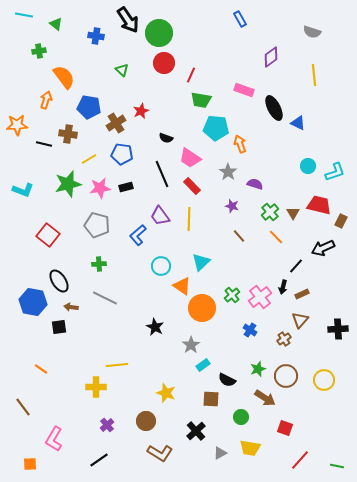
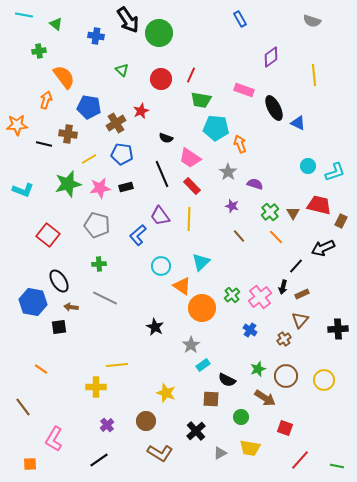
gray semicircle at (312, 32): moved 11 px up
red circle at (164, 63): moved 3 px left, 16 px down
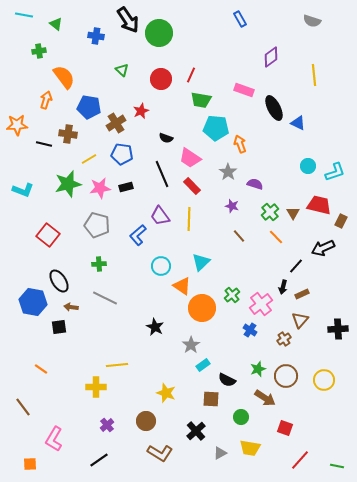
pink cross at (260, 297): moved 1 px right, 7 px down
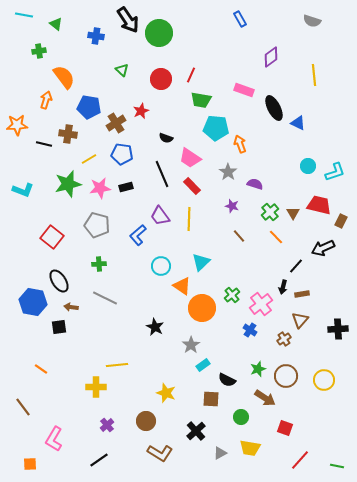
red square at (48, 235): moved 4 px right, 2 px down
brown rectangle at (302, 294): rotated 16 degrees clockwise
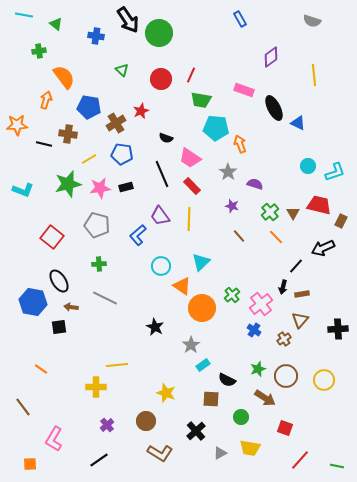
blue cross at (250, 330): moved 4 px right
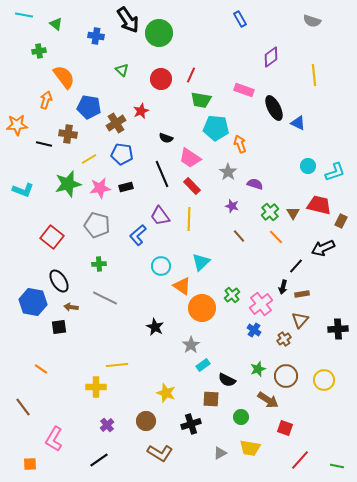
brown arrow at (265, 398): moved 3 px right, 2 px down
black cross at (196, 431): moved 5 px left, 7 px up; rotated 24 degrees clockwise
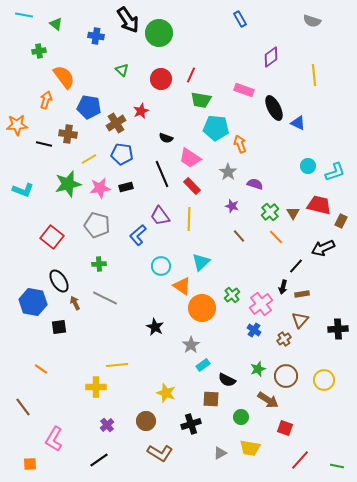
brown arrow at (71, 307): moved 4 px right, 4 px up; rotated 56 degrees clockwise
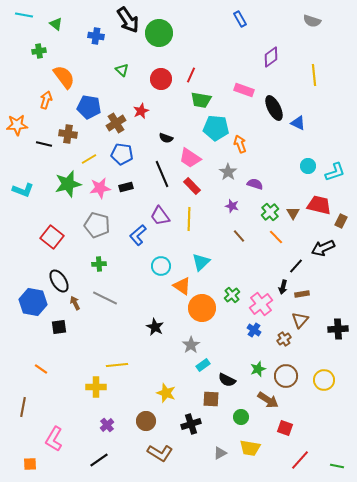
brown line at (23, 407): rotated 48 degrees clockwise
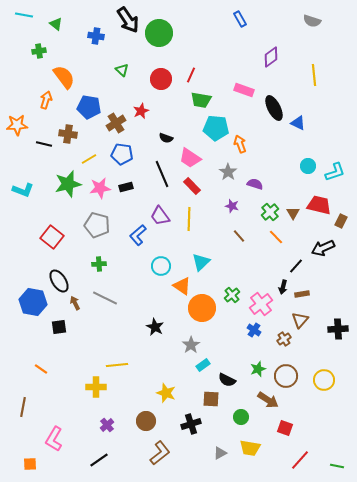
brown L-shape at (160, 453): rotated 70 degrees counterclockwise
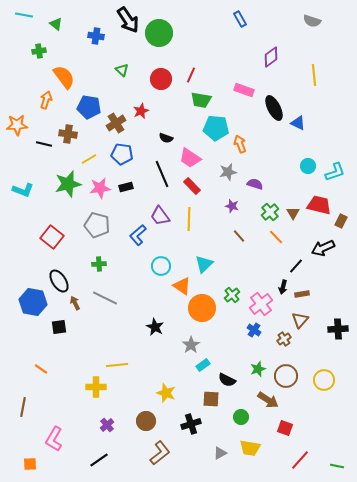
gray star at (228, 172): rotated 24 degrees clockwise
cyan triangle at (201, 262): moved 3 px right, 2 px down
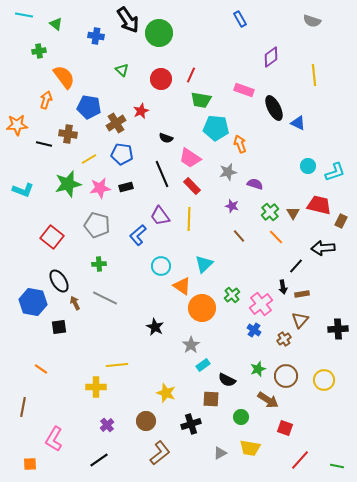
black arrow at (323, 248): rotated 20 degrees clockwise
black arrow at (283, 287): rotated 24 degrees counterclockwise
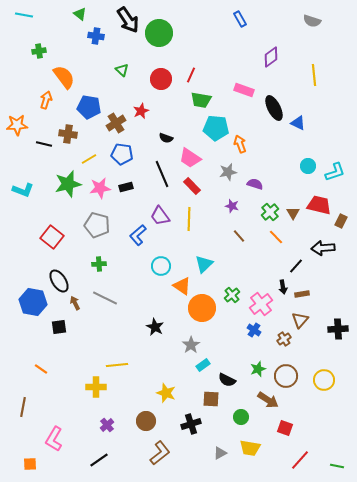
green triangle at (56, 24): moved 24 px right, 10 px up
